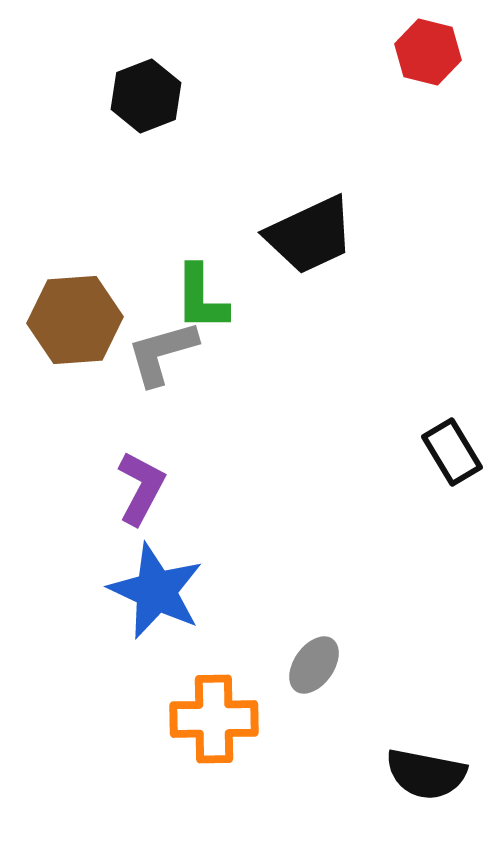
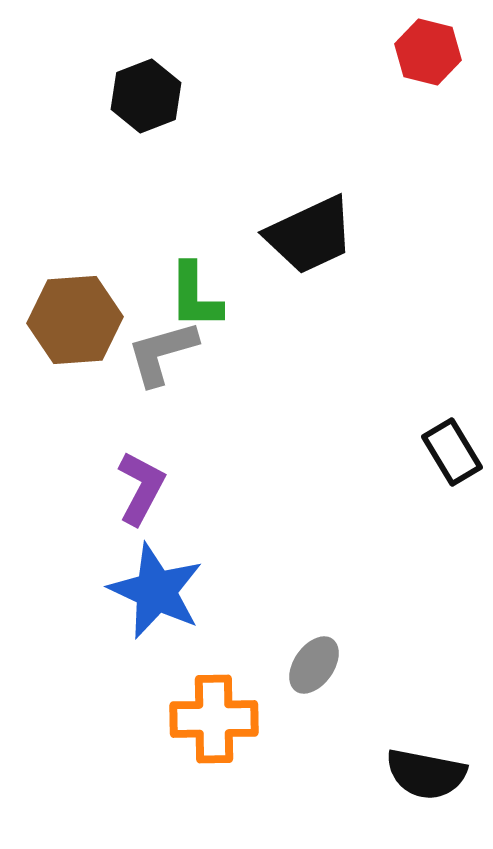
green L-shape: moved 6 px left, 2 px up
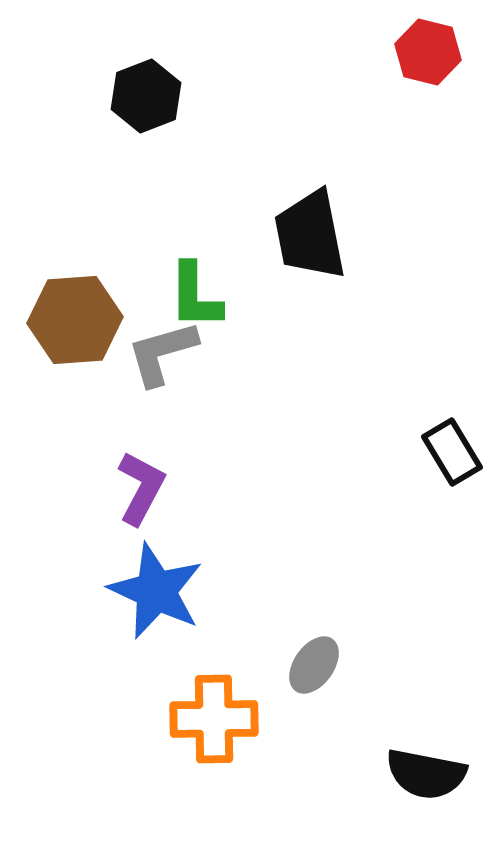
black trapezoid: rotated 104 degrees clockwise
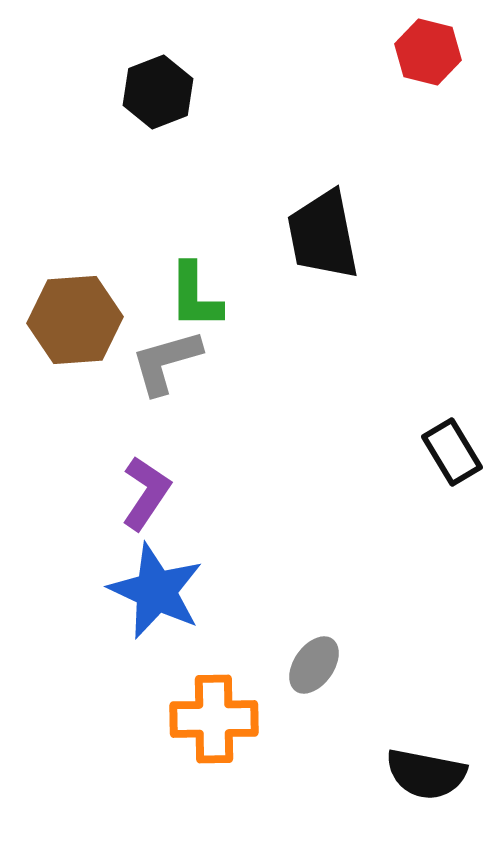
black hexagon: moved 12 px right, 4 px up
black trapezoid: moved 13 px right
gray L-shape: moved 4 px right, 9 px down
purple L-shape: moved 5 px right, 5 px down; rotated 6 degrees clockwise
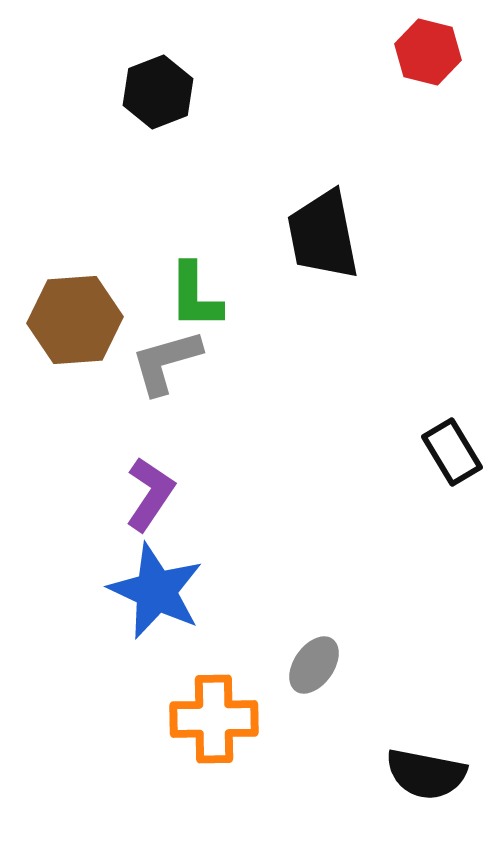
purple L-shape: moved 4 px right, 1 px down
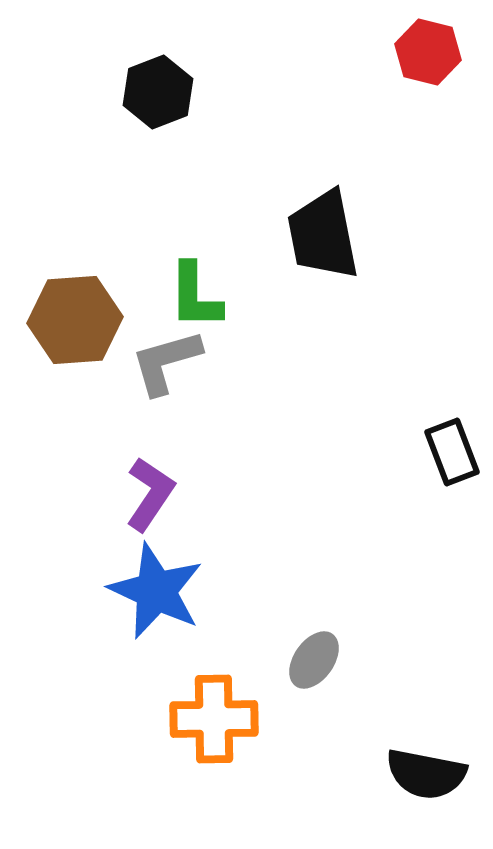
black rectangle: rotated 10 degrees clockwise
gray ellipse: moved 5 px up
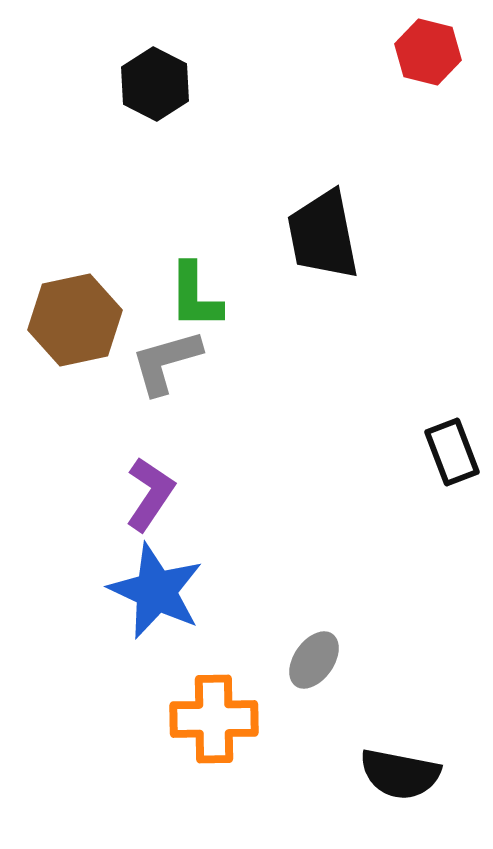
black hexagon: moved 3 px left, 8 px up; rotated 12 degrees counterclockwise
brown hexagon: rotated 8 degrees counterclockwise
black semicircle: moved 26 px left
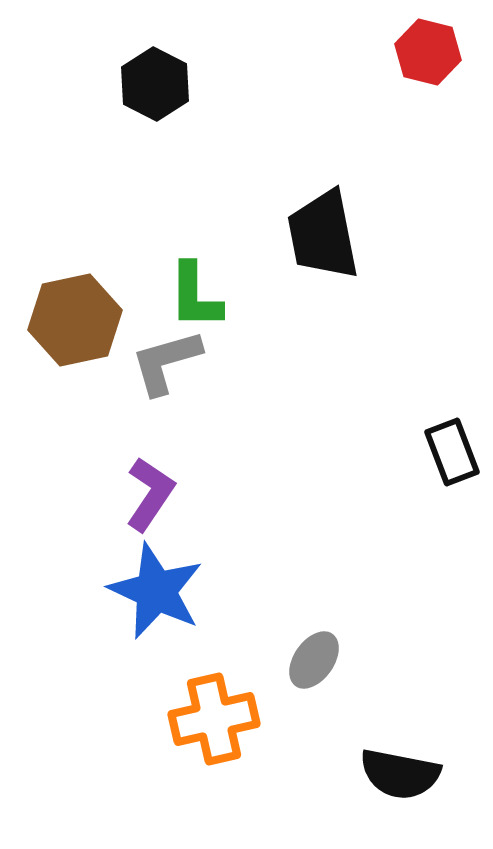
orange cross: rotated 12 degrees counterclockwise
